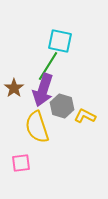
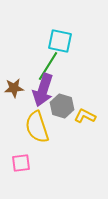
brown star: rotated 30 degrees clockwise
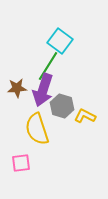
cyan square: rotated 25 degrees clockwise
brown star: moved 3 px right
yellow semicircle: moved 2 px down
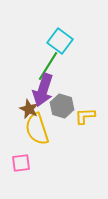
brown star: moved 12 px right, 21 px down; rotated 30 degrees clockwise
yellow L-shape: rotated 30 degrees counterclockwise
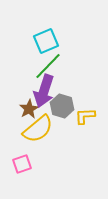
cyan square: moved 14 px left; rotated 30 degrees clockwise
green line: rotated 12 degrees clockwise
purple arrow: moved 1 px right, 1 px down
brown star: rotated 18 degrees clockwise
yellow semicircle: moved 1 px right; rotated 112 degrees counterclockwise
pink square: moved 1 px right, 1 px down; rotated 12 degrees counterclockwise
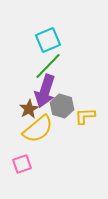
cyan square: moved 2 px right, 1 px up
purple arrow: moved 1 px right
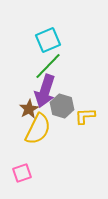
yellow semicircle: rotated 24 degrees counterclockwise
pink square: moved 9 px down
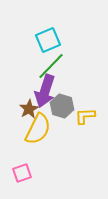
green line: moved 3 px right
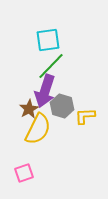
cyan square: rotated 15 degrees clockwise
pink square: moved 2 px right
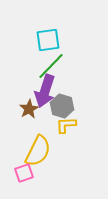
yellow L-shape: moved 19 px left, 9 px down
yellow semicircle: moved 22 px down
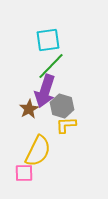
pink square: rotated 18 degrees clockwise
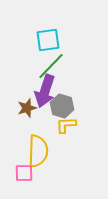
brown star: moved 2 px left, 1 px up; rotated 12 degrees clockwise
yellow semicircle: rotated 24 degrees counterclockwise
